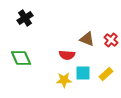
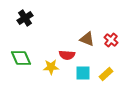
yellow star: moved 13 px left, 13 px up
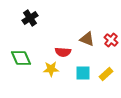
black cross: moved 5 px right
red semicircle: moved 4 px left, 3 px up
yellow star: moved 2 px down
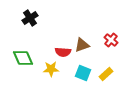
brown triangle: moved 5 px left, 6 px down; rotated 42 degrees counterclockwise
green diamond: moved 2 px right
cyan square: rotated 21 degrees clockwise
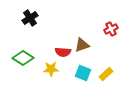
red cross: moved 11 px up; rotated 24 degrees clockwise
green diamond: rotated 35 degrees counterclockwise
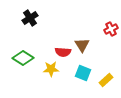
brown triangle: rotated 42 degrees counterclockwise
yellow rectangle: moved 6 px down
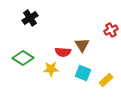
red cross: moved 1 px down
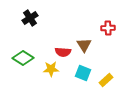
red cross: moved 3 px left, 2 px up; rotated 24 degrees clockwise
brown triangle: moved 2 px right
